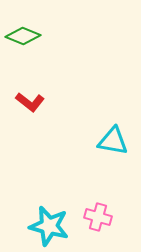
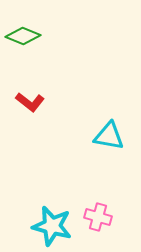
cyan triangle: moved 4 px left, 5 px up
cyan star: moved 3 px right
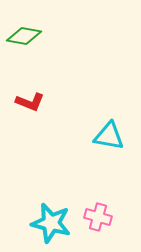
green diamond: moved 1 px right; rotated 12 degrees counterclockwise
red L-shape: rotated 16 degrees counterclockwise
cyan star: moved 1 px left, 3 px up
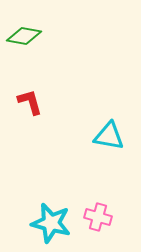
red L-shape: rotated 128 degrees counterclockwise
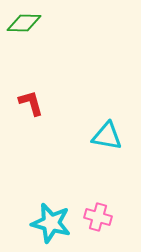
green diamond: moved 13 px up; rotated 8 degrees counterclockwise
red L-shape: moved 1 px right, 1 px down
cyan triangle: moved 2 px left
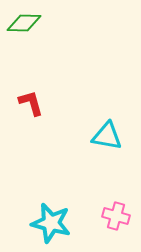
pink cross: moved 18 px right, 1 px up
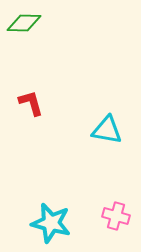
cyan triangle: moved 6 px up
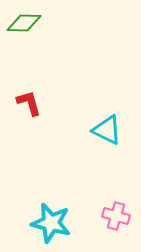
red L-shape: moved 2 px left
cyan triangle: rotated 16 degrees clockwise
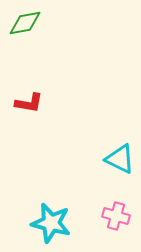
green diamond: moved 1 px right; rotated 12 degrees counterclockwise
red L-shape: rotated 116 degrees clockwise
cyan triangle: moved 13 px right, 29 px down
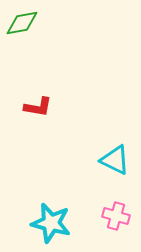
green diamond: moved 3 px left
red L-shape: moved 9 px right, 4 px down
cyan triangle: moved 5 px left, 1 px down
